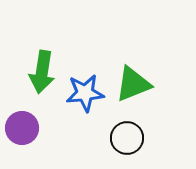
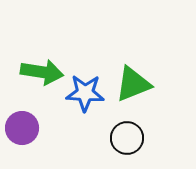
green arrow: rotated 90 degrees counterclockwise
blue star: rotated 9 degrees clockwise
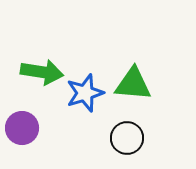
green triangle: rotated 27 degrees clockwise
blue star: rotated 21 degrees counterclockwise
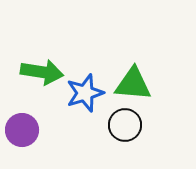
purple circle: moved 2 px down
black circle: moved 2 px left, 13 px up
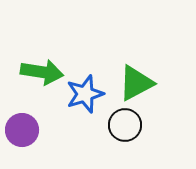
green triangle: moved 3 px right, 1 px up; rotated 33 degrees counterclockwise
blue star: moved 1 px down
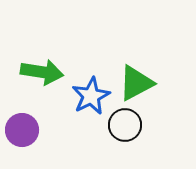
blue star: moved 6 px right, 2 px down; rotated 9 degrees counterclockwise
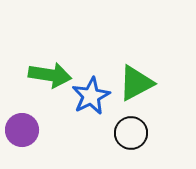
green arrow: moved 8 px right, 3 px down
black circle: moved 6 px right, 8 px down
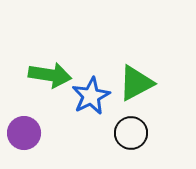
purple circle: moved 2 px right, 3 px down
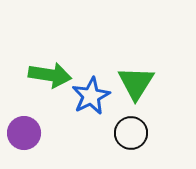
green triangle: rotated 30 degrees counterclockwise
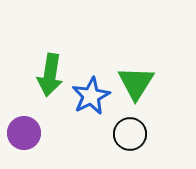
green arrow: rotated 90 degrees clockwise
black circle: moved 1 px left, 1 px down
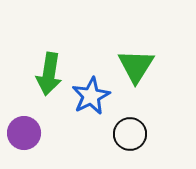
green arrow: moved 1 px left, 1 px up
green triangle: moved 17 px up
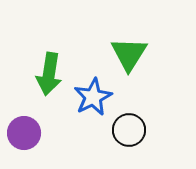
green triangle: moved 7 px left, 12 px up
blue star: moved 2 px right, 1 px down
black circle: moved 1 px left, 4 px up
